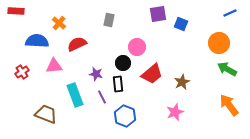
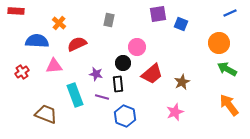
purple line: rotated 48 degrees counterclockwise
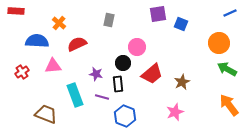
pink triangle: moved 1 px left
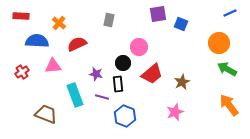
red rectangle: moved 5 px right, 5 px down
pink circle: moved 2 px right
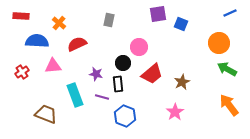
pink star: rotated 12 degrees counterclockwise
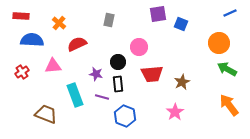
blue semicircle: moved 5 px left, 1 px up
black circle: moved 5 px left, 1 px up
red trapezoid: rotated 35 degrees clockwise
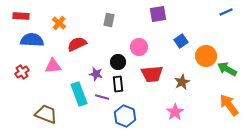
blue line: moved 4 px left, 1 px up
blue square: moved 17 px down; rotated 32 degrees clockwise
orange circle: moved 13 px left, 13 px down
cyan rectangle: moved 4 px right, 1 px up
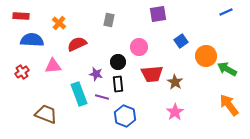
brown star: moved 7 px left; rotated 14 degrees counterclockwise
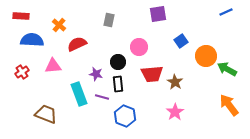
orange cross: moved 2 px down
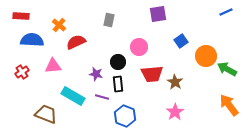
red semicircle: moved 1 px left, 2 px up
cyan rectangle: moved 6 px left, 2 px down; rotated 40 degrees counterclockwise
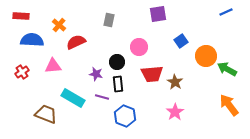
black circle: moved 1 px left
cyan rectangle: moved 2 px down
